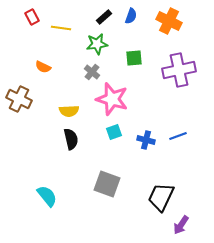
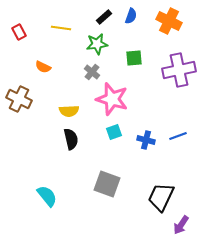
red rectangle: moved 13 px left, 15 px down
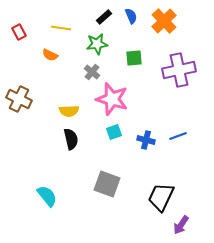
blue semicircle: rotated 42 degrees counterclockwise
orange cross: moved 5 px left; rotated 20 degrees clockwise
orange semicircle: moved 7 px right, 12 px up
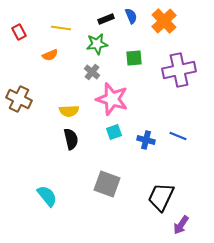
black rectangle: moved 2 px right, 2 px down; rotated 21 degrees clockwise
orange semicircle: rotated 49 degrees counterclockwise
blue line: rotated 42 degrees clockwise
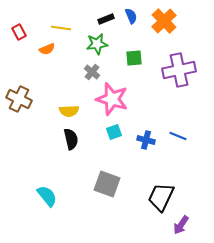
orange semicircle: moved 3 px left, 6 px up
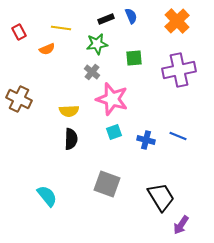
orange cross: moved 13 px right
black semicircle: rotated 15 degrees clockwise
black trapezoid: rotated 124 degrees clockwise
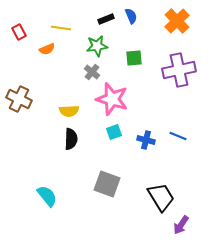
green star: moved 2 px down
